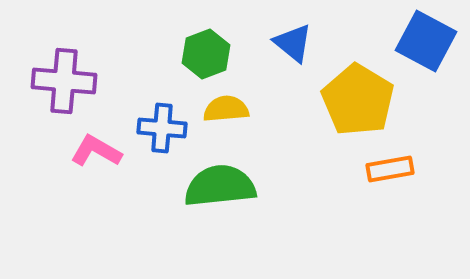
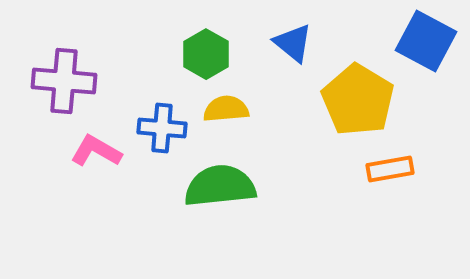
green hexagon: rotated 9 degrees counterclockwise
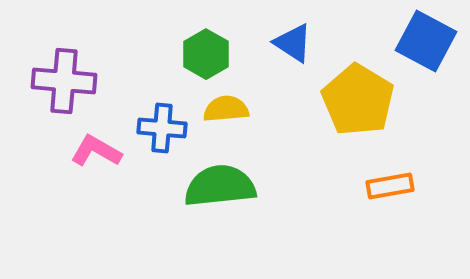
blue triangle: rotated 6 degrees counterclockwise
orange rectangle: moved 17 px down
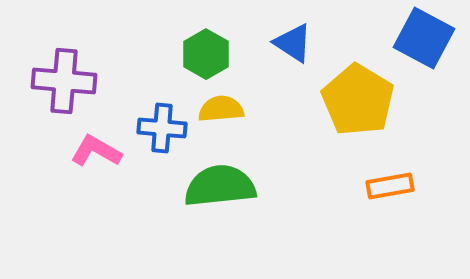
blue square: moved 2 px left, 3 px up
yellow semicircle: moved 5 px left
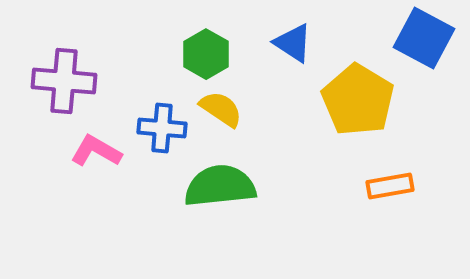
yellow semicircle: rotated 39 degrees clockwise
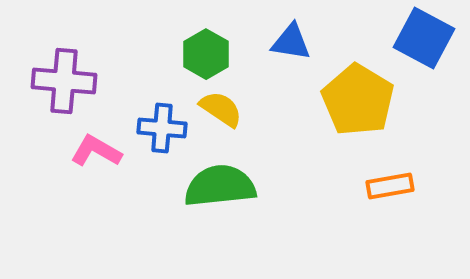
blue triangle: moved 2 px left, 1 px up; rotated 24 degrees counterclockwise
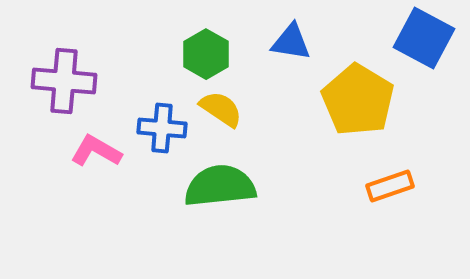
orange rectangle: rotated 9 degrees counterclockwise
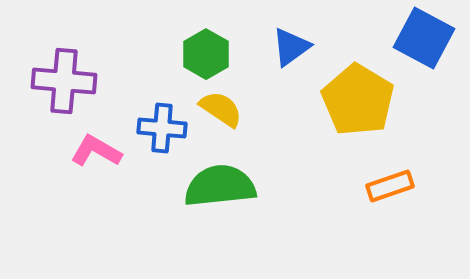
blue triangle: moved 5 px down; rotated 45 degrees counterclockwise
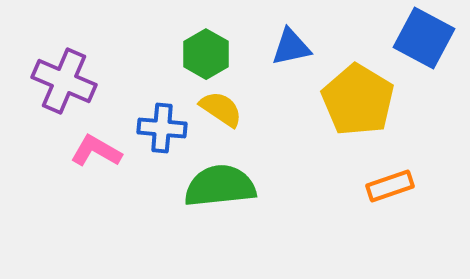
blue triangle: rotated 24 degrees clockwise
purple cross: rotated 18 degrees clockwise
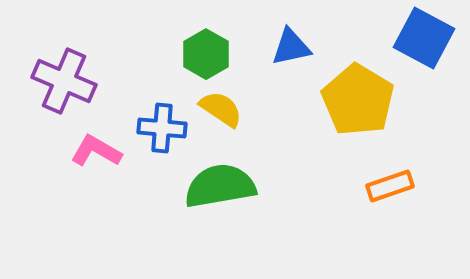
green semicircle: rotated 4 degrees counterclockwise
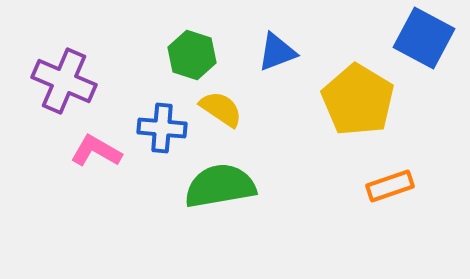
blue triangle: moved 14 px left, 5 px down; rotated 9 degrees counterclockwise
green hexagon: moved 14 px left, 1 px down; rotated 12 degrees counterclockwise
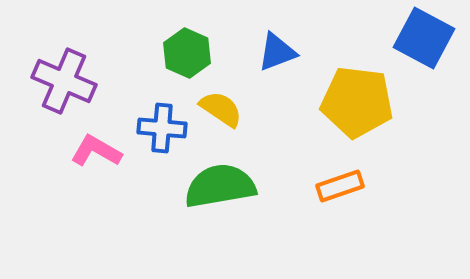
green hexagon: moved 5 px left, 2 px up; rotated 6 degrees clockwise
yellow pentagon: moved 1 px left, 2 px down; rotated 24 degrees counterclockwise
orange rectangle: moved 50 px left
